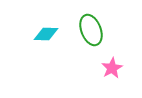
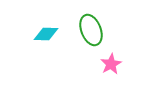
pink star: moved 1 px left, 4 px up
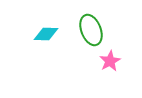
pink star: moved 1 px left, 3 px up
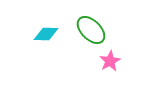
green ellipse: rotated 24 degrees counterclockwise
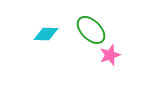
pink star: moved 6 px up; rotated 10 degrees clockwise
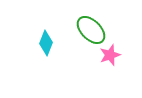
cyan diamond: moved 9 px down; rotated 70 degrees counterclockwise
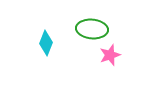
green ellipse: moved 1 px right, 1 px up; rotated 40 degrees counterclockwise
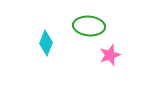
green ellipse: moved 3 px left, 3 px up
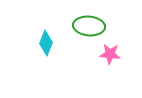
pink star: moved 1 px up; rotated 25 degrees clockwise
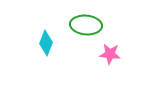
green ellipse: moved 3 px left, 1 px up
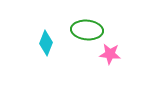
green ellipse: moved 1 px right, 5 px down
